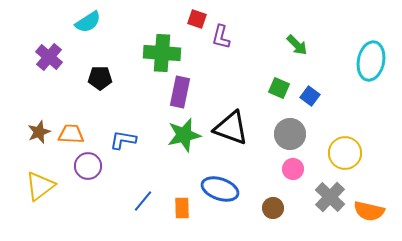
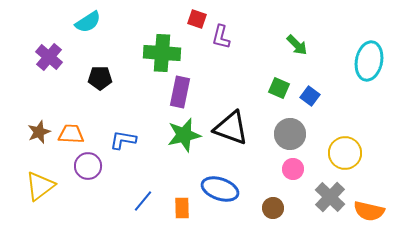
cyan ellipse: moved 2 px left
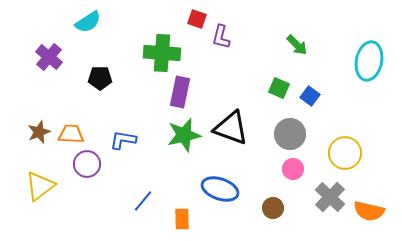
purple circle: moved 1 px left, 2 px up
orange rectangle: moved 11 px down
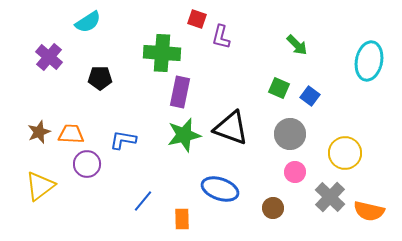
pink circle: moved 2 px right, 3 px down
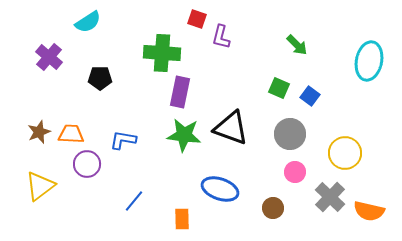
green star: rotated 20 degrees clockwise
blue line: moved 9 px left
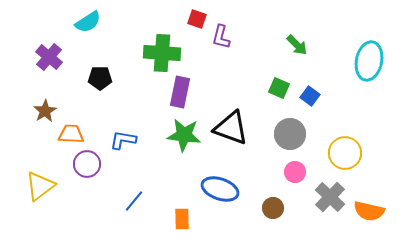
brown star: moved 6 px right, 21 px up; rotated 10 degrees counterclockwise
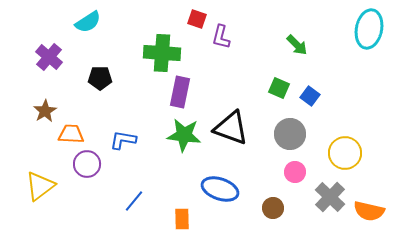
cyan ellipse: moved 32 px up
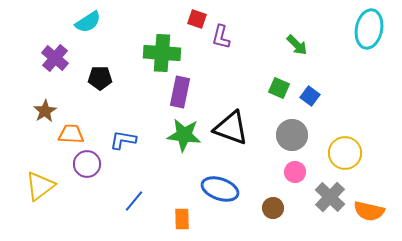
purple cross: moved 6 px right, 1 px down
gray circle: moved 2 px right, 1 px down
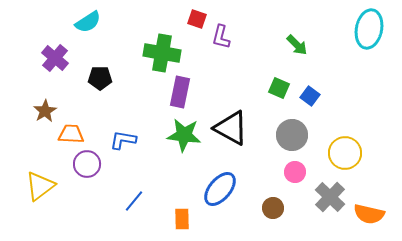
green cross: rotated 6 degrees clockwise
black triangle: rotated 9 degrees clockwise
blue ellipse: rotated 69 degrees counterclockwise
orange semicircle: moved 3 px down
